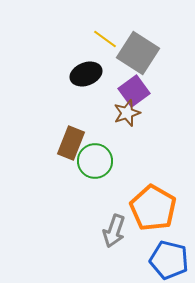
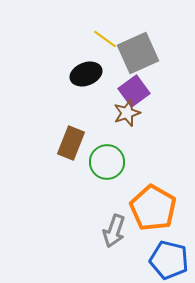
gray square: rotated 33 degrees clockwise
green circle: moved 12 px right, 1 px down
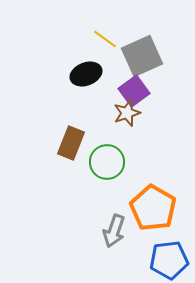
gray square: moved 4 px right, 3 px down
blue pentagon: rotated 21 degrees counterclockwise
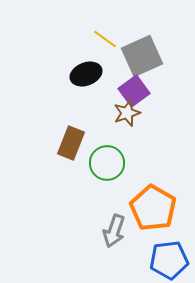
green circle: moved 1 px down
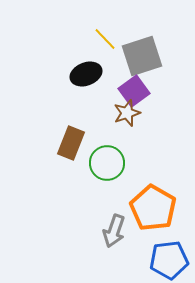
yellow line: rotated 10 degrees clockwise
gray square: rotated 6 degrees clockwise
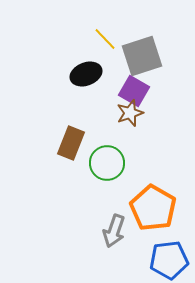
purple square: rotated 24 degrees counterclockwise
brown star: moved 3 px right
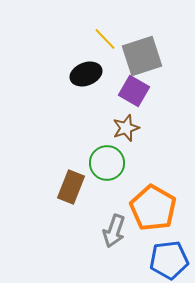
brown star: moved 4 px left, 15 px down
brown rectangle: moved 44 px down
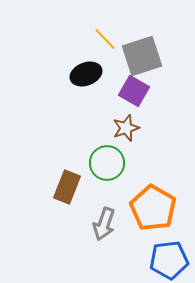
brown rectangle: moved 4 px left
gray arrow: moved 10 px left, 7 px up
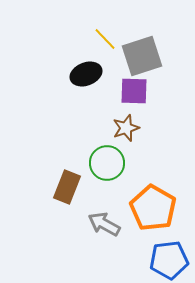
purple square: rotated 28 degrees counterclockwise
gray arrow: rotated 100 degrees clockwise
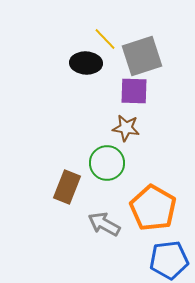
black ellipse: moved 11 px up; rotated 24 degrees clockwise
brown star: rotated 28 degrees clockwise
